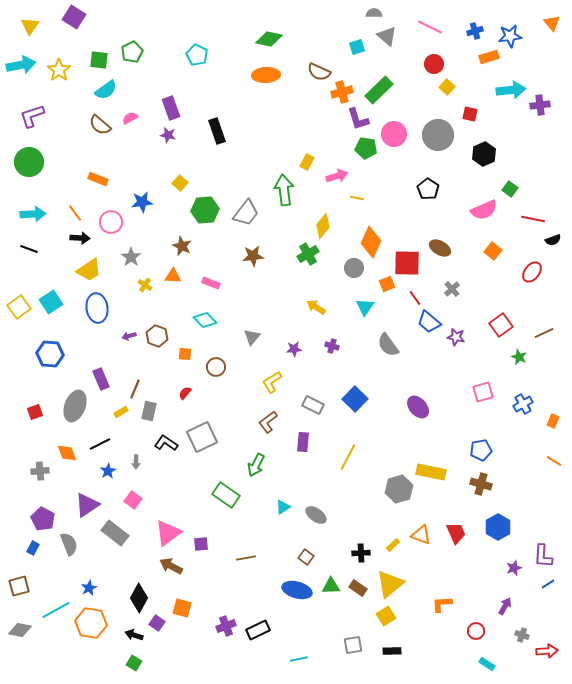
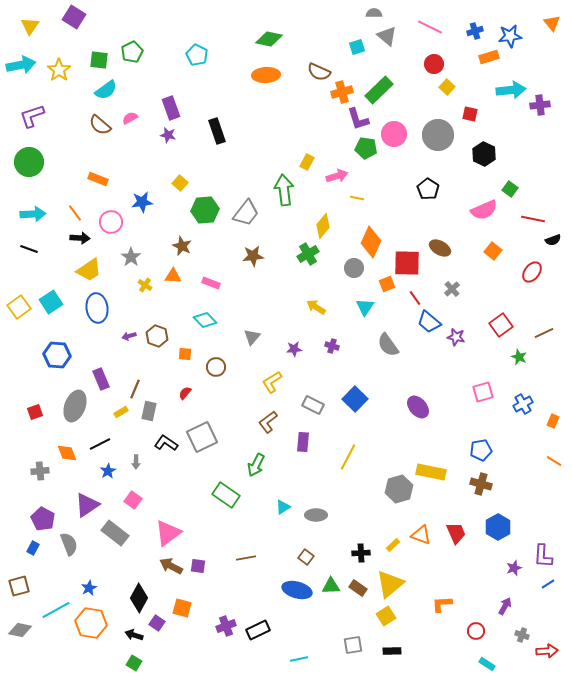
black hexagon at (484, 154): rotated 10 degrees counterclockwise
blue hexagon at (50, 354): moved 7 px right, 1 px down
gray ellipse at (316, 515): rotated 35 degrees counterclockwise
purple square at (201, 544): moved 3 px left, 22 px down; rotated 14 degrees clockwise
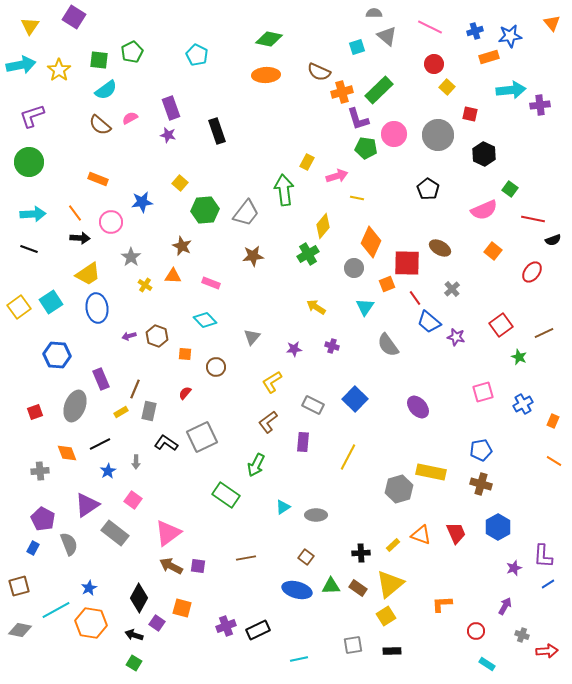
yellow trapezoid at (89, 270): moved 1 px left, 4 px down
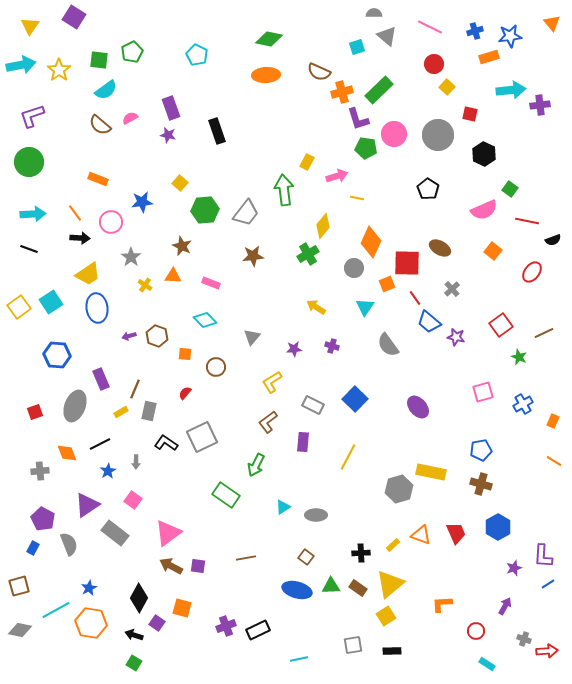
red line at (533, 219): moved 6 px left, 2 px down
gray cross at (522, 635): moved 2 px right, 4 px down
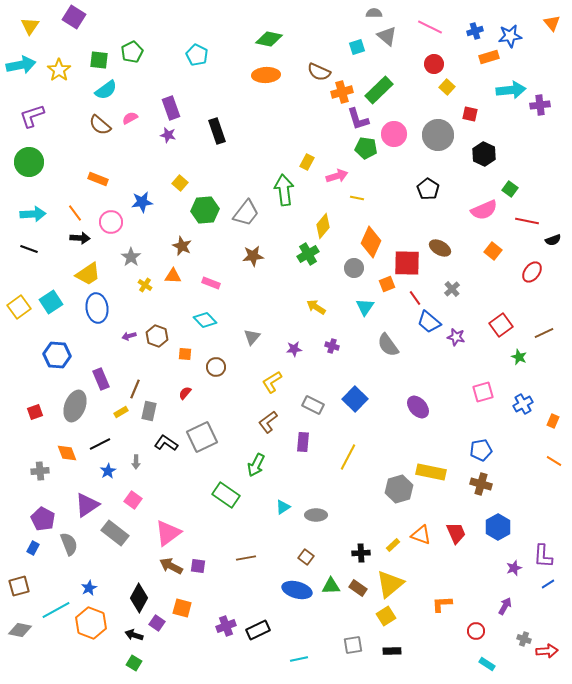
orange hexagon at (91, 623): rotated 12 degrees clockwise
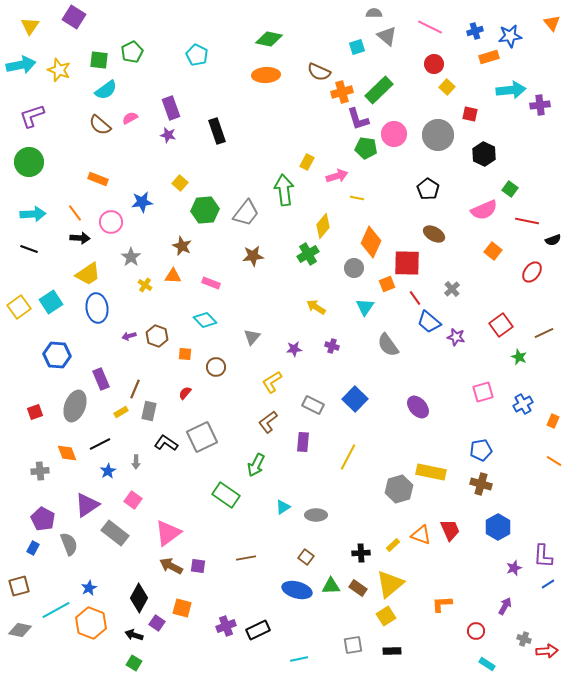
yellow star at (59, 70): rotated 15 degrees counterclockwise
brown ellipse at (440, 248): moved 6 px left, 14 px up
red trapezoid at (456, 533): moved 6 px left, 3 px up
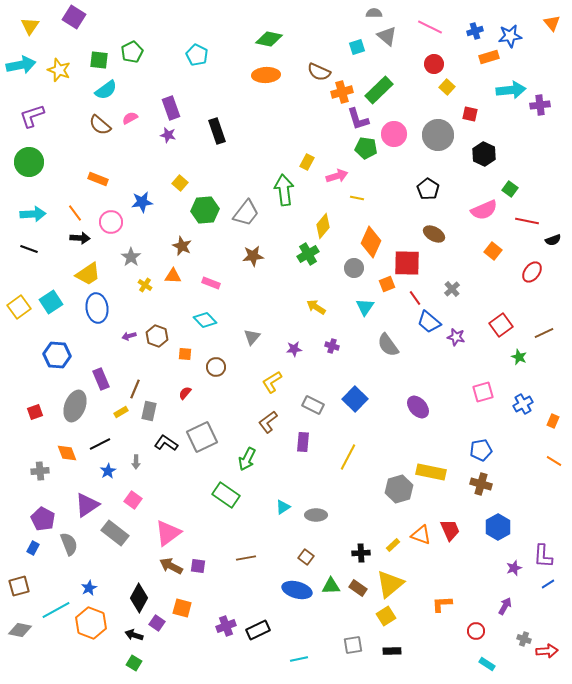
green arrow at (256, 465): moved 9 px left, 6 px up
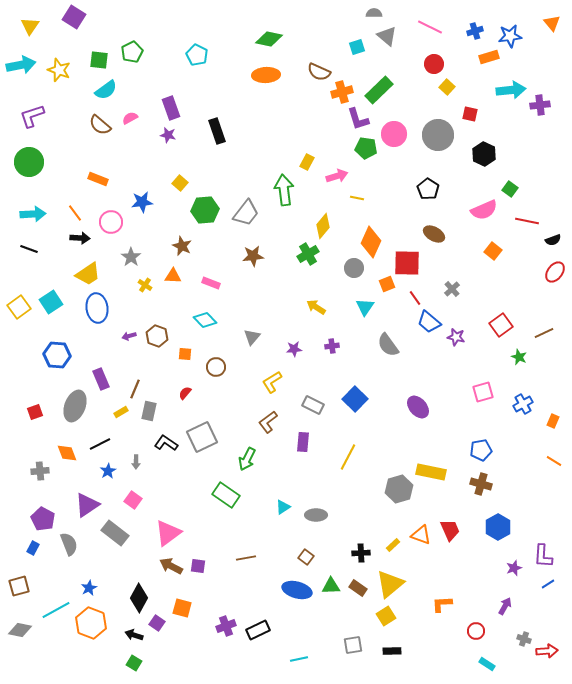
red ellipse at (532, 272): moved 23 px right
purple cross at (332, 346): rotated 24 degrees counterclockwise
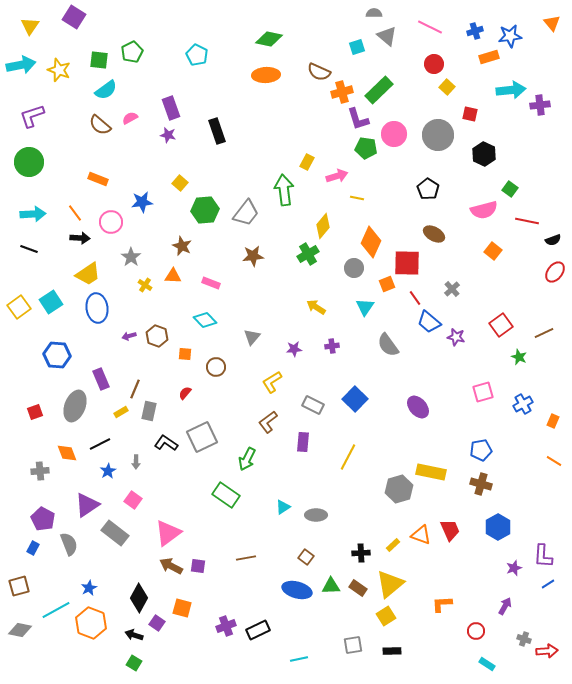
pink semicircle at (484, 210): rotated 8 degrees clockwise
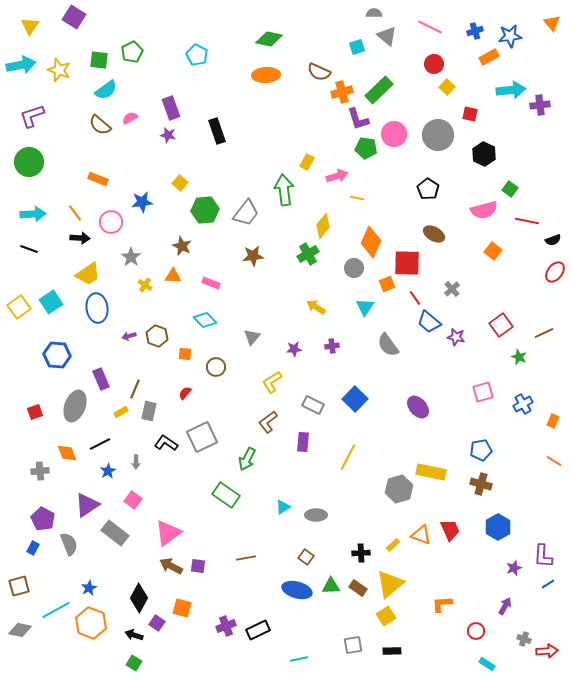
orange rectangle at (489, 57): rotated 12 degrees counterclockwise
